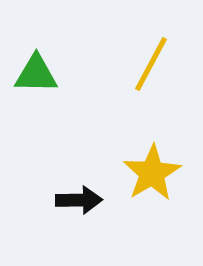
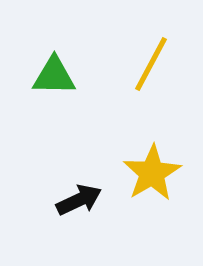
green triangle: moved 18 px right, 2 px down
black arrow: rotated 24 degrees counterclockwise
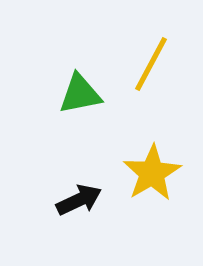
green triangle: moved 26 px right, 18 px down; rotated 12 degrees counterclockwise
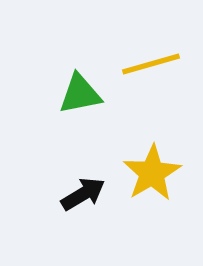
yellow line: rotated 46 degrees clockwise
black arrow: moved 4 px right, 6 px up; rotated 6 degrees counterclockwise
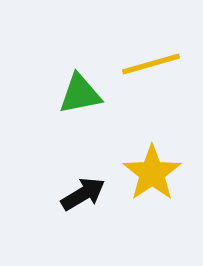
yellow star: rotated 4 degrees counterclockwise
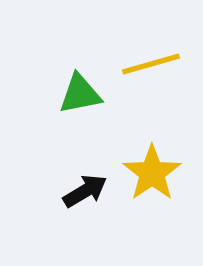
black arrow: moved 2 px right, 3 px up
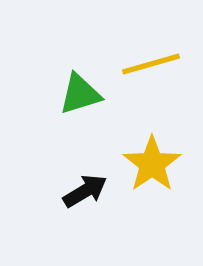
green triangle: rotated 6 degrees counterclockwise
yellow star: moved 9 px up
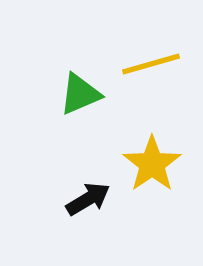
green triangle: rotated 6 degrees counterclockwise
black arrow: moved 3 px right, 8 px down
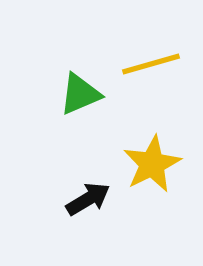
yellow star: rotated 8 degrees clockwise
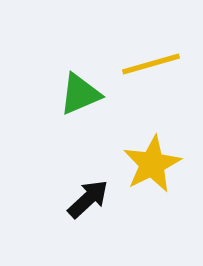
black arrow: rotated 12 degrees counterclockwise
